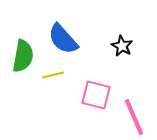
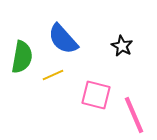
green semicircle: moved 1 px left, 1 px down
yellow line: rotated 10 degrees counterclockwise
pink line: moved 2 px up
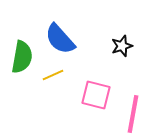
blue semicircle: moved 3 px left
black star: rotated 25 degrees clockwise
pink line: moved 1 px left, 1 px up; rotated 33 degrees clockwise
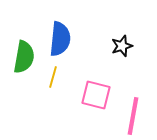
blue semicircle: rotated 132 degrees counterclockwise
green semicircle: moved 2 px right
yellow line: moved 2 px down; rotated 50 degrees counterclockwise
pink line: moved 2 px down
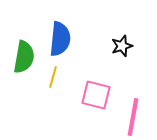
pink line: moved 1 px down
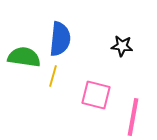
black star: rotated 25 degrees clockwise
green semicircle: rotated 92 degrees counterclockwise
yellow line: moved 1 px up
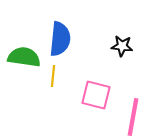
yellow line: rotated 10 degrees counterclockwise
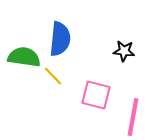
black star: moved 2 px right, 5 px down
yellow line: rotated 50 degrees counterclockwise
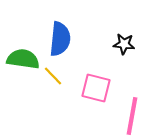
black star: moved 7 px up
green semicircle: moved 1 px left, 2 px down
pink square: moved 7 px up
pink line: moved 1 px left, 1 px up
